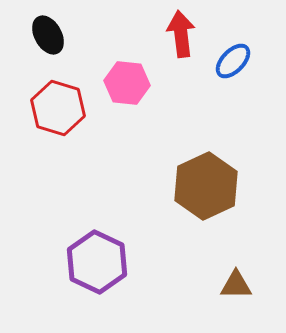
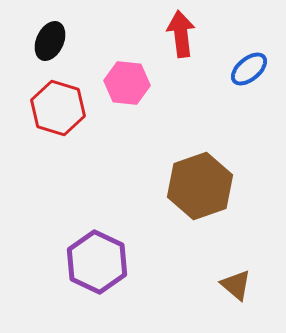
black ellipse: moved 2 px right, 6 px down; rotated 54 degrees clockwise
blue ellipse: moved 16 px right, 8 px down; rotated 6 degrees clockwise
brown hexagon: moved 6 px left; rotated 6 degrees clockwise
brown triangle: rotated 40 degrees clockwise
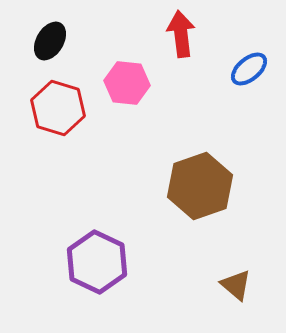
black ellipse: rotated 6 degrees clockwise
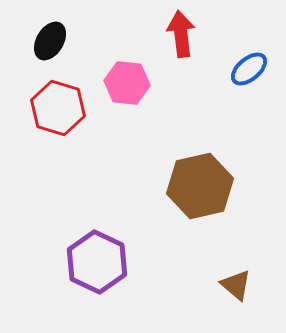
brown hexagon: rotated 6 degrees clockwise
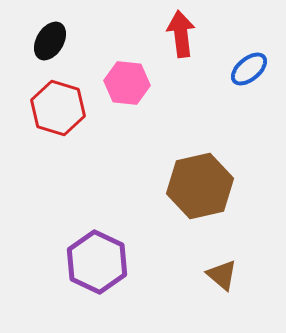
brown triangle: moved 14 px left, 10 px up
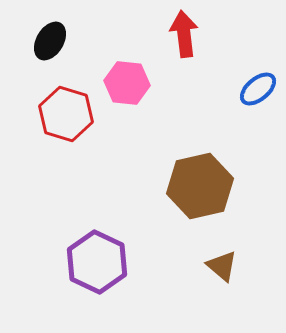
red arrow: moved 3 px right
blue ellipse: moved 9 px right, 20 px down
red hexagon: moved 8 px right, 6 px down
brown triangle: moved 9 px up
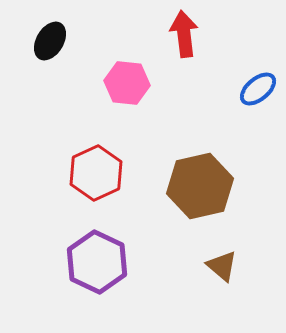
red hexagon: moved 30 px right, 59 px down; rotated 18 degrees clockwise
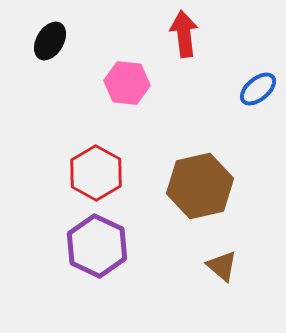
red hexagon: rotated 6 degrees counterclockwise
purple hexagon: moved 16 px up
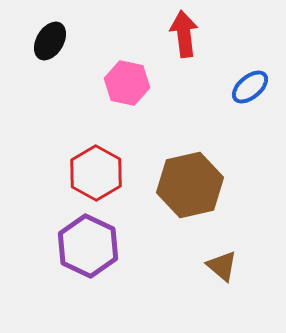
pink hexagon: rotated 6 degrees clockwise
blue ellipse: moved 8 px left, 2 px up
brown hexagon: moved 10 px left, 1 px up
purple hexagon: moved 9 px left
